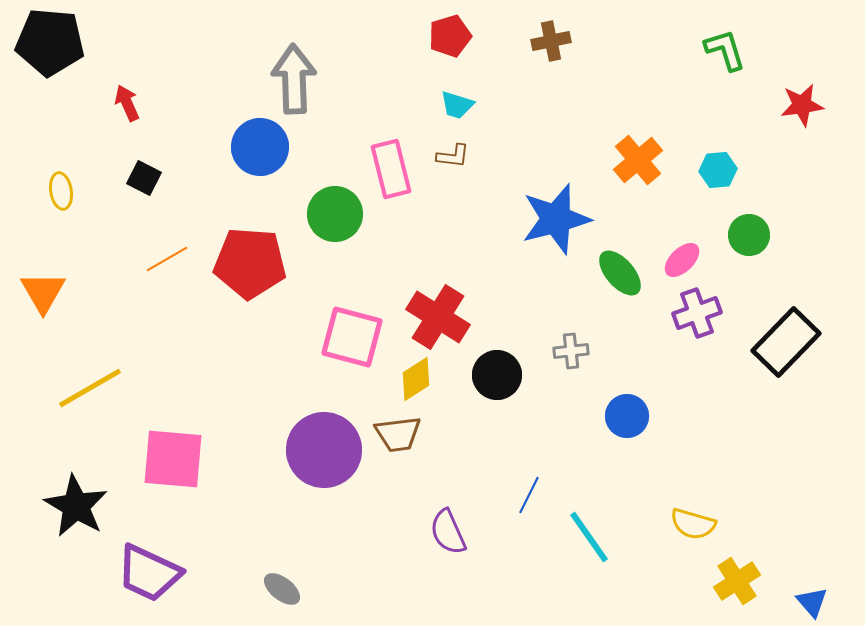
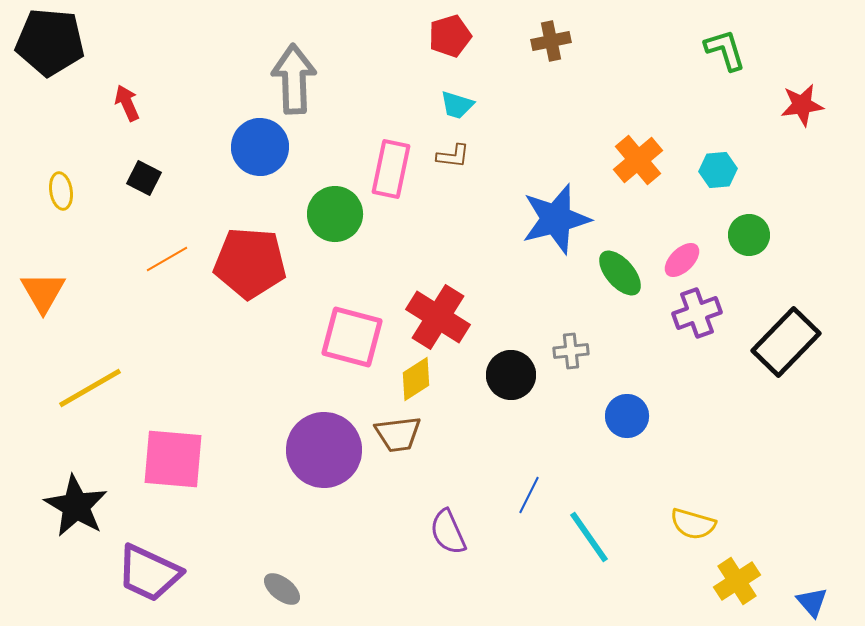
pink rectangle at (391, 169): rotated 26 degrees clockwise
black circle at (497, 375): moved 14 px right
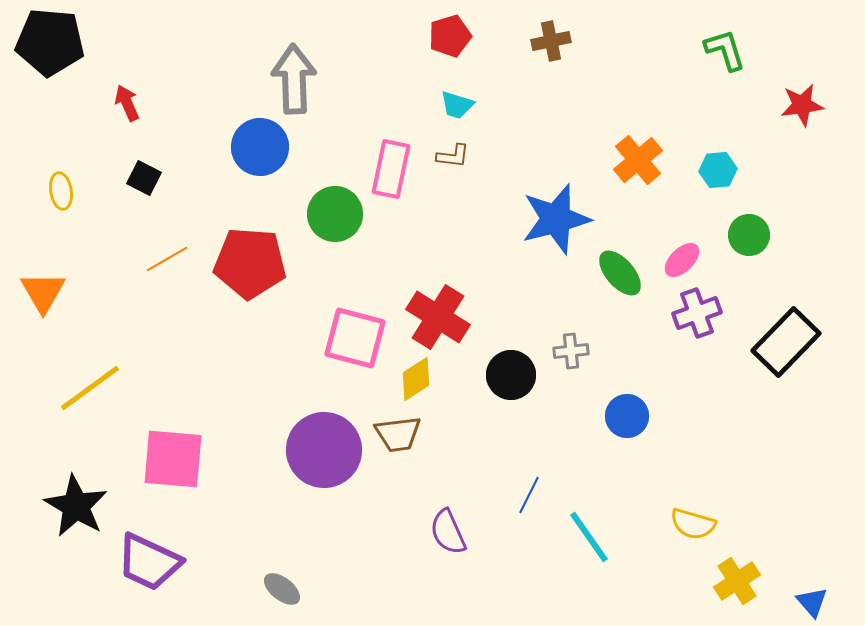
pink square at (352, 337): moved 3 px right, 1 px down
yellow line at (90, 388): rotated 6 degrees counterclockwise
purple trapezoid at (149, 573): moved 11 px up
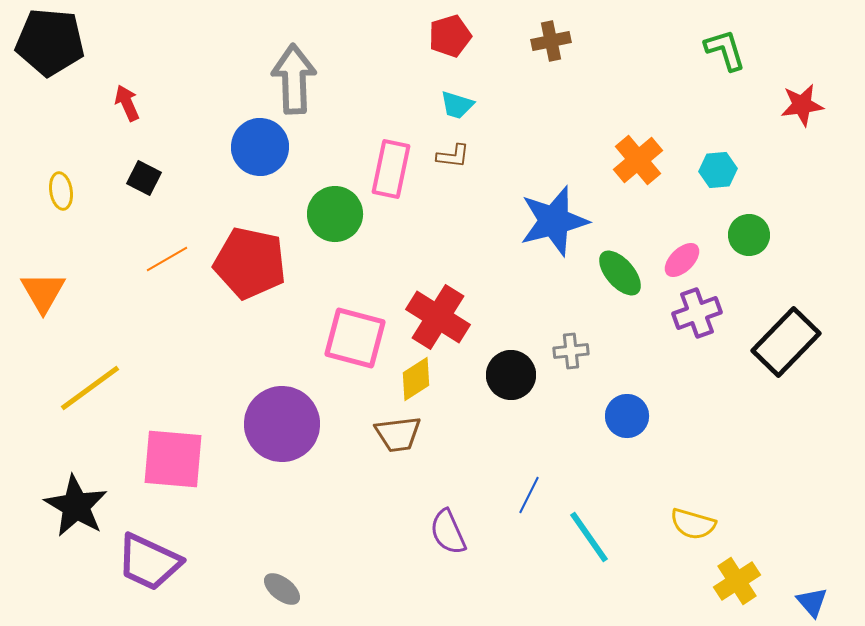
blue star at (556, 219): moved 2 px left, 2 px down
red pentagon at (250, 263): rotated 8 degrees clockwise
purple circle at (324, 450): moved 42 px left, 26 px up
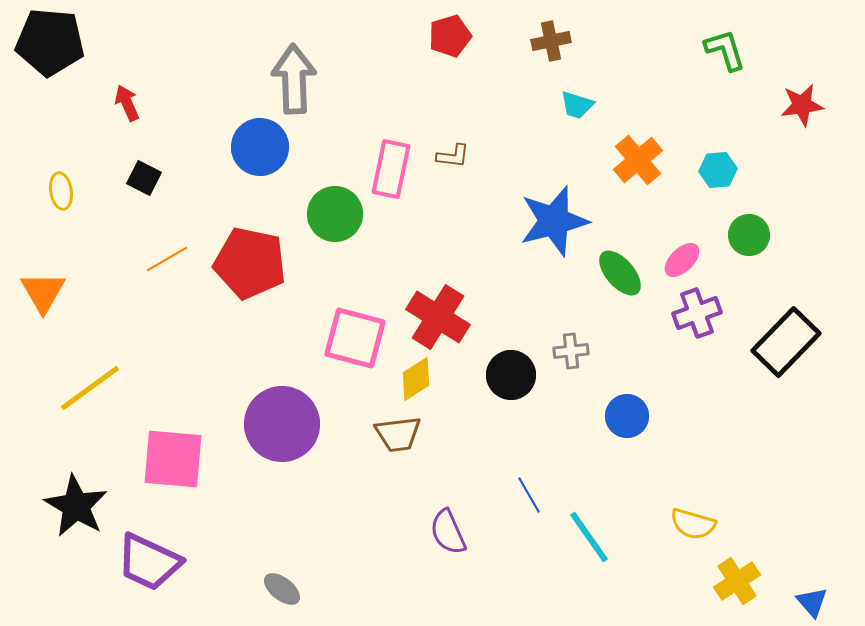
cyan trapezoid at (457, 105): moved 120 px right
blue line at (529, 495): rotated 57 degrees counterclockwise
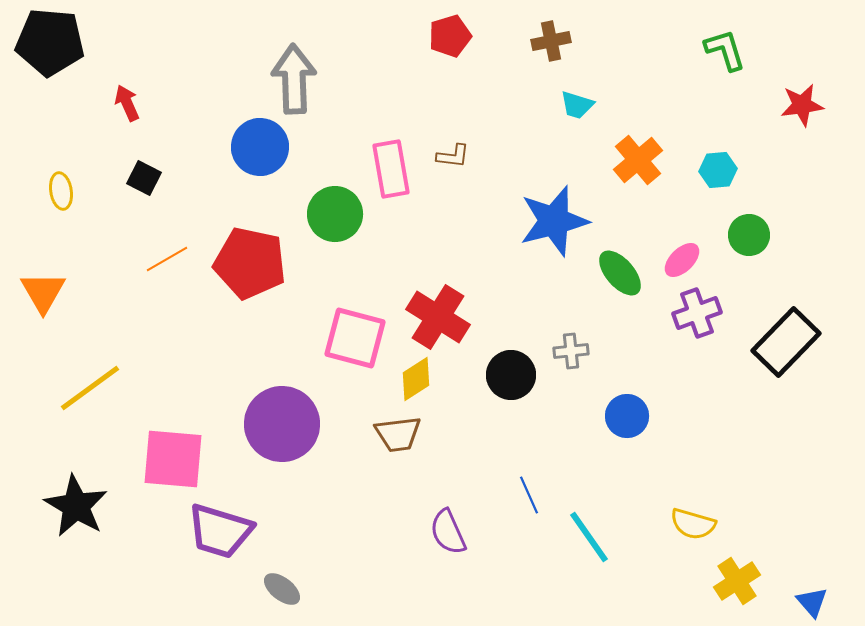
pink rectangle at (391, 169): rotated 22 degrees counterclockwise
blue line at (529, 495): rotated 6 degrees clockwise
purple trapezoid at (149, 562): moved 71 px right, 31 px up; rotated 8 degrees counterclockwise
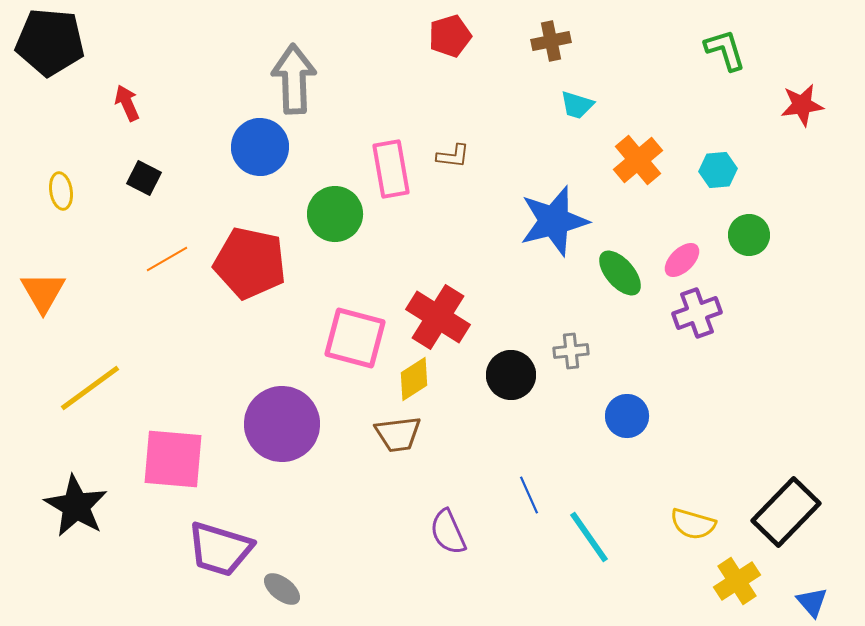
black rectangle at (786, 342): moved 170 px down
yellow diamond at (416, 379): moved 2 px left
purple trapezoid at (220, 531): moved 18 px down
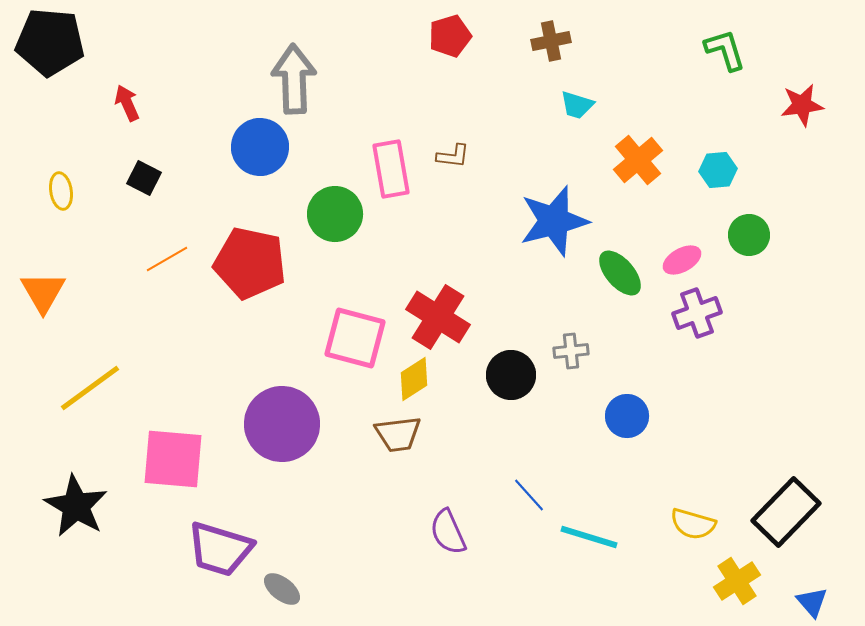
pink ellipse at (682, 260): rotated 15 degrees clockwise
blue line at (529, 495): rotated 18 degrees counterclockwise
cyan line at (589, 537): rotated 38 degrees counterclockwise
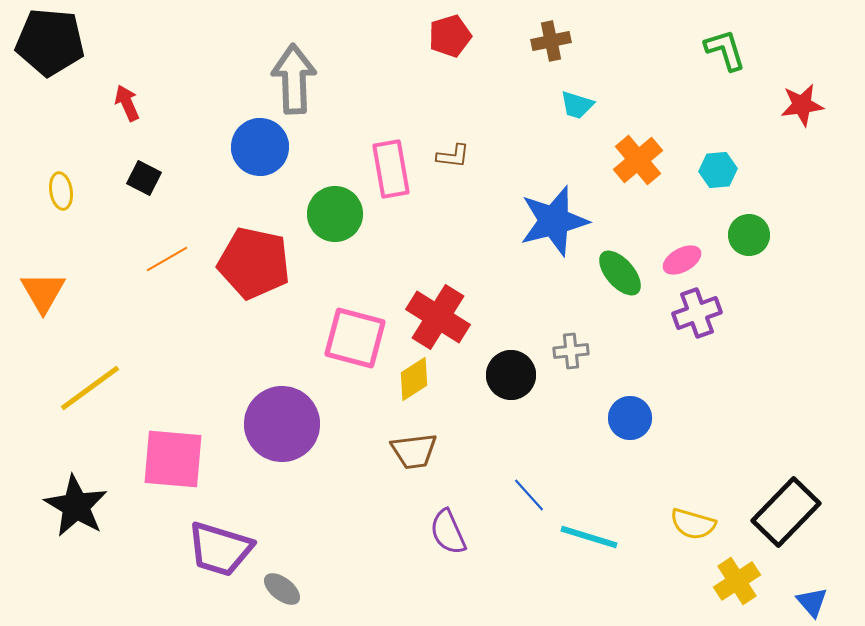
red pentagon at (250, 263): moved 4 px right
blue circle at (627, 416): moved 3 px right, 2 px down
brown trapezoid at (398, 434): moved 16 px right, 17 px down
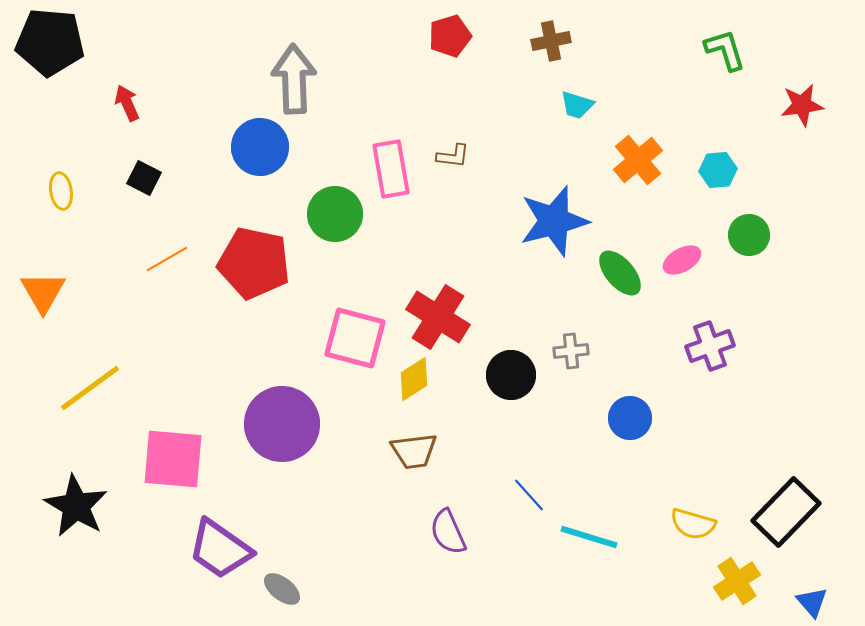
purple cross at (697, 313): moved 13 px right, 33 px down
purple trapezoid at (220, 549): rotated 18 degrees clockwise
